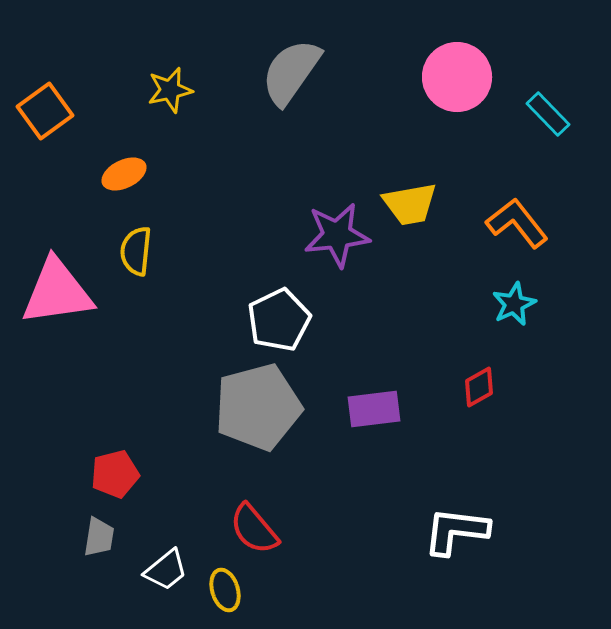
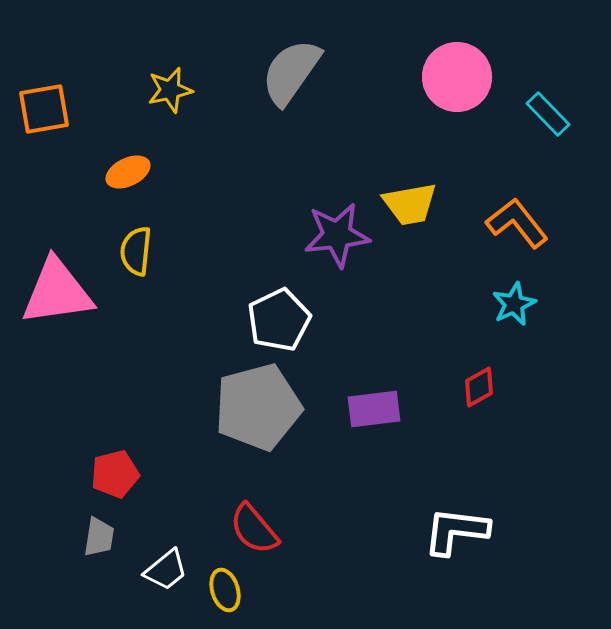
orange square: moved 1 px left, 2 px up; rotated 26 degrees clockwise
orange ellipse: moved 4 px right, 2 px up
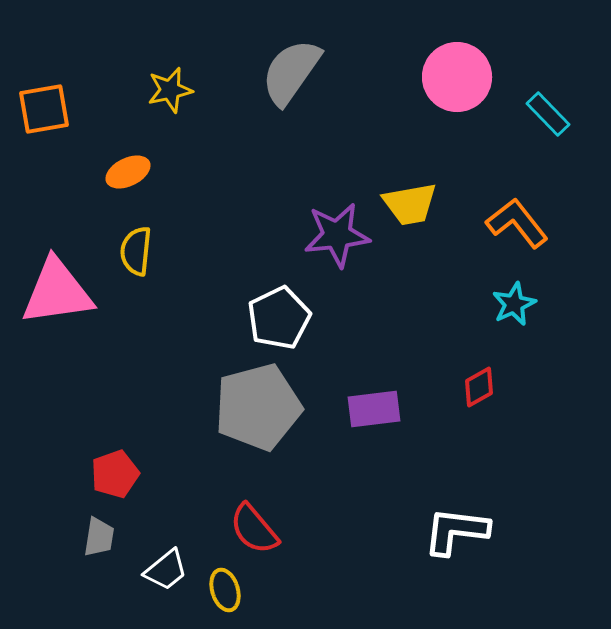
white pentagon: moved 2 px up
red pentagon: rotated 6 degrees counterclockwise
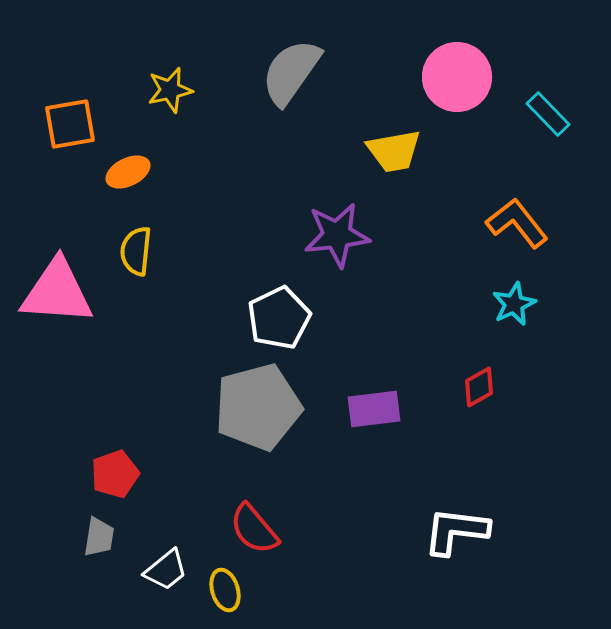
orange square: moved 26 px right, 15 px down
yellow trapezoid: moved 16 px left, 53 px up
pink triangle: rotated 12 degrees clockwise
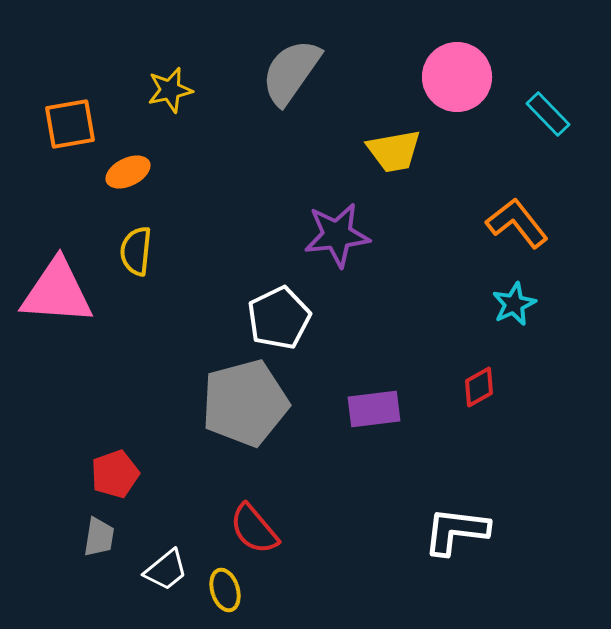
gray pentagon: moved 13 px left, 4 px up
